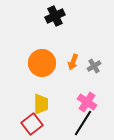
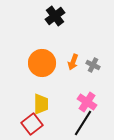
black cross: rotated 12 degrees counterclockwise
gray cross: moved 1 px left, 1 px up; rotated 32 degrees counterclockwise
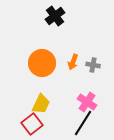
gray cross: rotated 16 degrees counterclockwise
yellow trapezoid: rotated 25 degrees clockwise
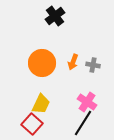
red square: rotated 10 degrees counterclockwise
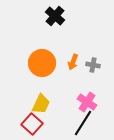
black cross: rotated 12 degrees counterclockwise
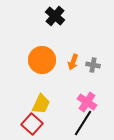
orange circle: moved 3 px up
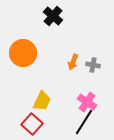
black cross: moved 2 px left
orange circle: moved 19 px left, 7 px up
yellow trapezoid: moved 1 px right, 3 px up
black line: moved 1 px right, 1 px up
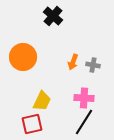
orange circle: moved 4 px down
pink cross: moved 3 px left, 4 px up; rotated 30 degrees counterclockwise
red square: rotated 35 degrees clockwise
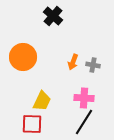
red square: rotated 15 degrees clockwise
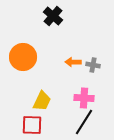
orange arrow: rotated 70 degrees clockwise
red square: moved 1 px down
